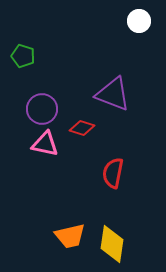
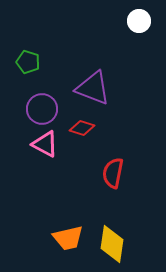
green pentagon: moved 5 px right, 6 px down
purple triangle: moved 20 px left, 6 px up
pink triangle: rotated 16 degrees clockwise
orange trapezoid: moved 2 px left, 2 px down
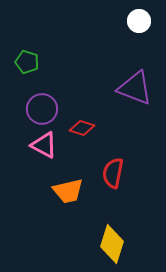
green pentagon: moved 1 px left
purple triangle: moved 42 px right
pink triangle: moved 1 px left, 1 px down
orange trapezoid: moved 47 px up
yellow diamond: rotated 9 degrees clockwise
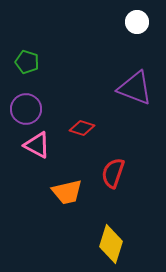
white circle: moved 2 px left, 1 px down
purple circle: moved 16 px left
pink triangle: moved 7 px left
red semicircle: rotated 8 degrees clockwise
orange trapezoid: moved 1 px left, 1 px down
yellow diamond: moved 1 px left
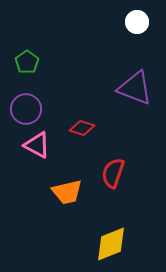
green pentagon: rotated 20 degrees clockwise
yellow diamond: rotated 51 degrees clockwise
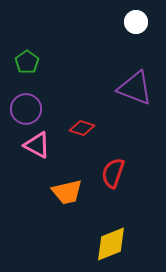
white circle: moved 1 px left
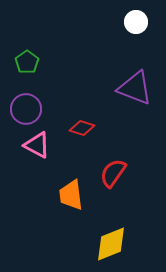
red semicircle: rotated 16 degrees clockwise
orange trapezoid: moved 4 px right, 3 px down; rotated 96 degrees clockwise
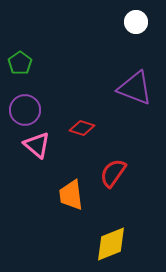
green pentagon: moved 7 px left, 1 px down
purple circle: moved 1 px left, 1 px down
pink triangle: rotated 12 degrees clockwise
